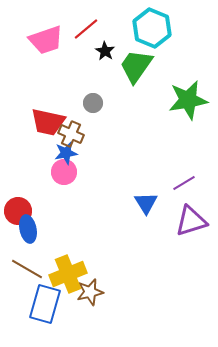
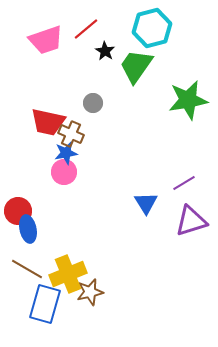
cyan hexagon: rotated 24 degrees clockwise
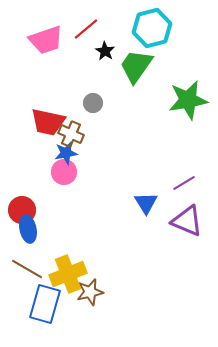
red circle: moved 4 px right, 1 px up
purple triangle: moved 4 px left; rotated 40 degrees clockwise
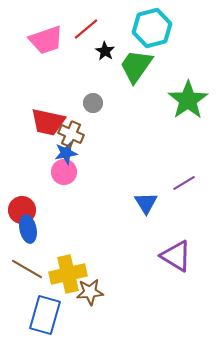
green star: rotated 24 degrees counterclockwise
purple triangle: moved 11 px left, 35 px down; rotated 8 degrees clockwise
yellow cross: rotated 9 degrees clockwise
brown star: rotated 8 degrees clockwise
blue rectangle: moved 11 px down
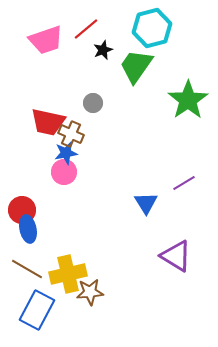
black star: moved 2 px left, 1 px up; rotated 18 degrees clockwise
blue rectangle: moved 8 px left, 5 px up; rotated 12 degrees clockwise
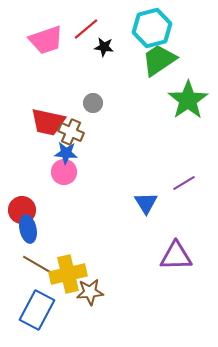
black star: moved 1 px right, 3 px up; rotated 30 degrees clockwise
green trapezoid: moved 23 px right, 6 px up; rotated 21 degrees clockwise
brown cross: moved 2 px up
blue star: rotated 15 degrees clockwise
purple triangle: rotated 32 degrees counterclockwise
brown line: moved 11 px right, 4 px up
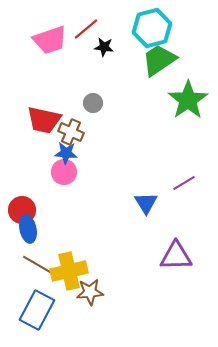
pink trapezoid: moved 4 px right
red trapezoid: moved 4 px left, 2 px up
yellow cross: moved 1 px right, 3 px up
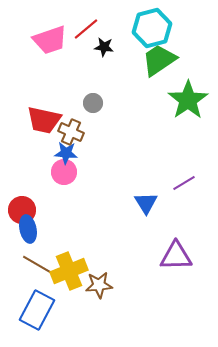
yellow cross: rotated 9 degrees counterclockwise
brown star: moved 9 px right, 7 px up
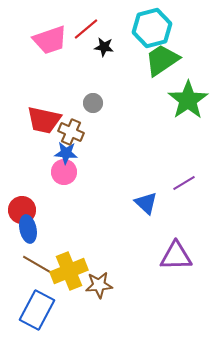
green trapezoid: moved 3 px right
blue triangle: rotated 15 degrees counterclockwise
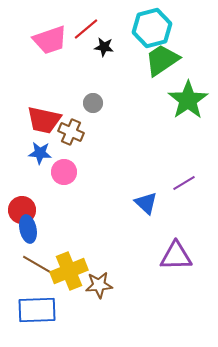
blue star: moved 26 px left
blue rectangle: rotated 60 degrees clockwise
